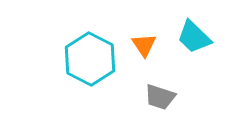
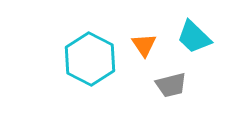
gray trapezoid: moved 11 px right, 12 px up; rotated 32 degrees counterclockwise
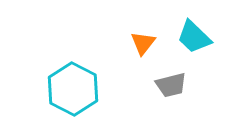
orange triangle: moved 1 px left, 2 px up; rotated 12 degrees clockwise
cyan hexagon: moved 17 px left, 30 px down
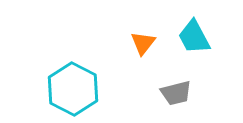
cyan trapezoid: rotated 18 degrees clockwise
gray trapezoid: moved 5 px right, 8 px down
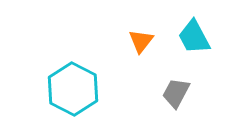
orange triangle: moved 2 px left, 2 px up
gray trapezoid: rotated 132 degrees clockwise
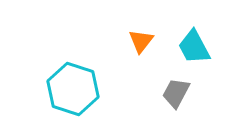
cyan trapezoid: moved 10 px down
cyan hexagon: rotated 9 degrees counterclockwise
